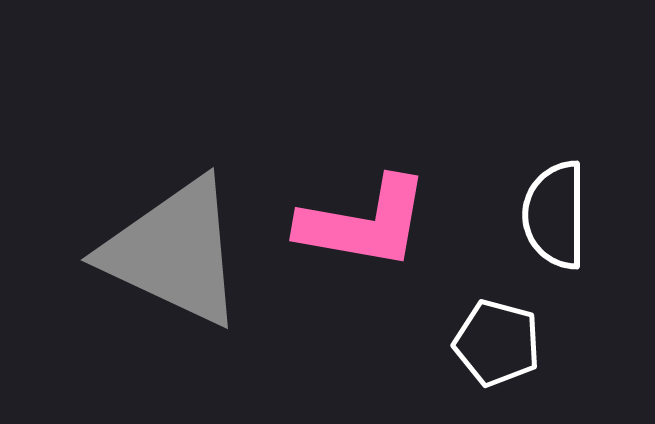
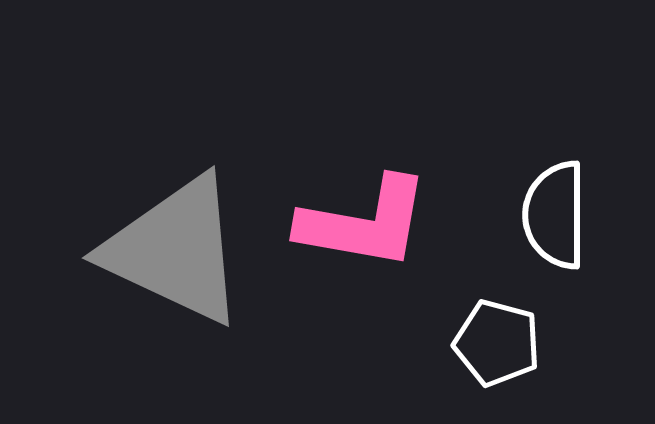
gray triangle: moved 1 px right, 2 px up
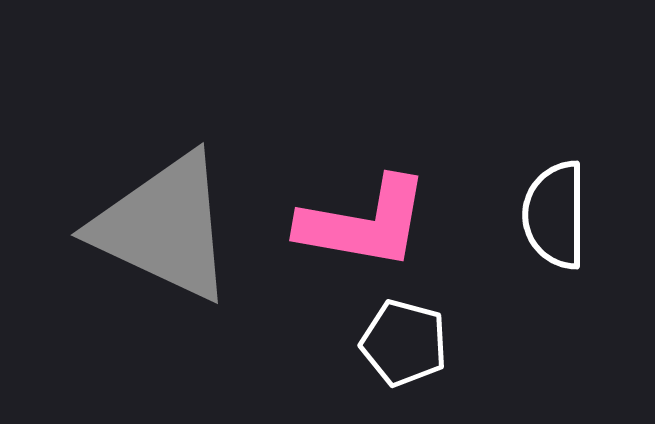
gray triangle: moved 11 px left, 23 px up
white pentagon: moved 93 px left
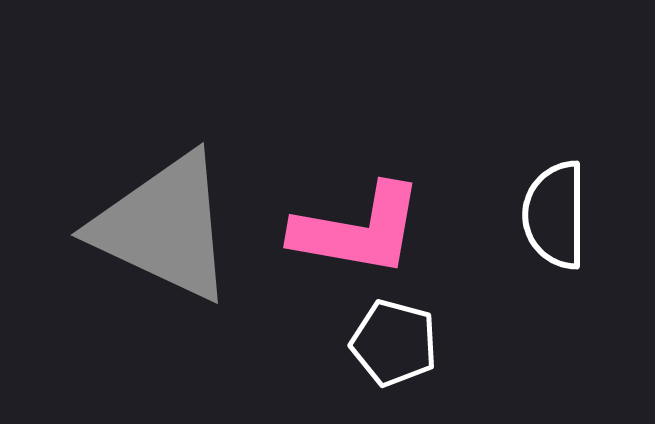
pink L-shape: moved 6 px left, 7 px down
white pentagon: moved 10 px left
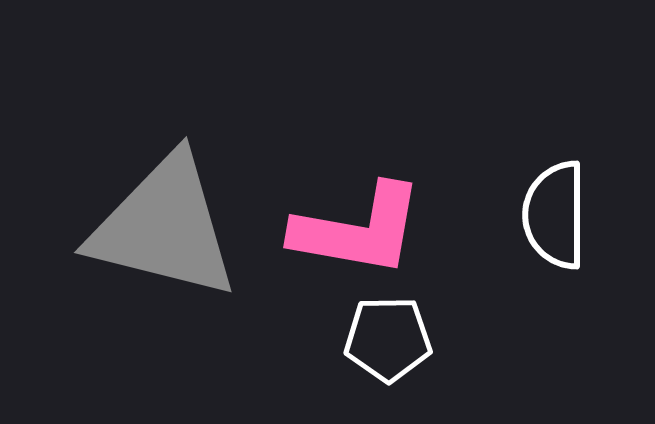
gray triangle: rotated 11 degrees counterclockwise
white pentagon: moved 6 px left, 4 px up; rotated 16 degrees counterclockwise
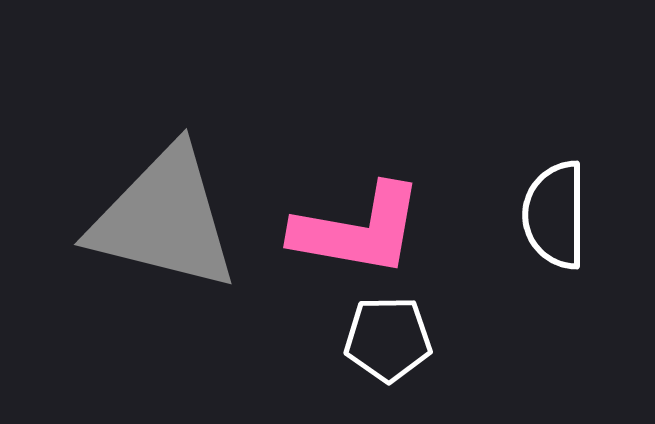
gray triangle: moved 8 px up
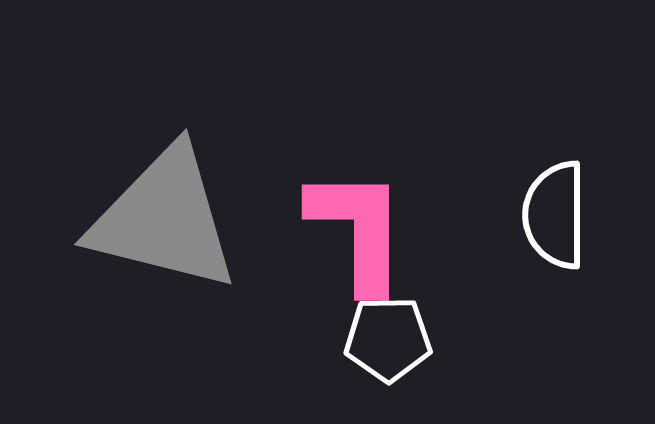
pink L-shape: rotated 100 degrees counterclockwise
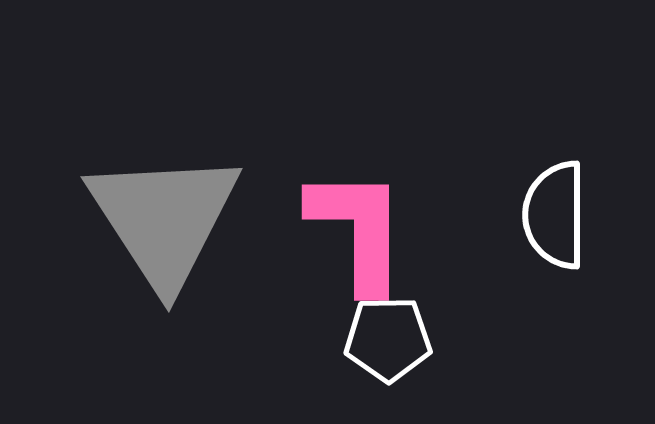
gray triangle: rotated 43 degrees clockwise
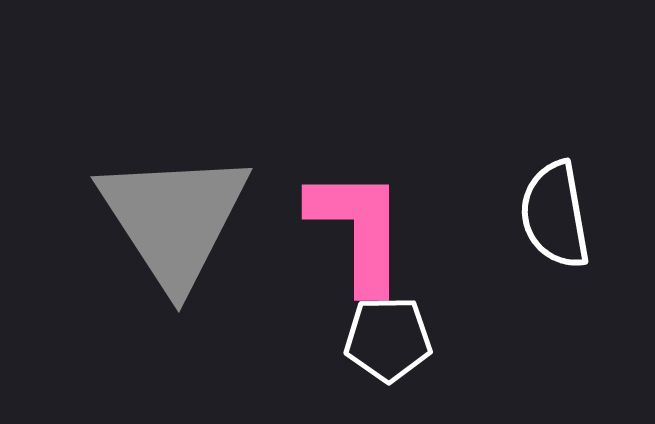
white semicircle: rotated 10 degrees counterclockwise
gray triangle: moved 10 px right
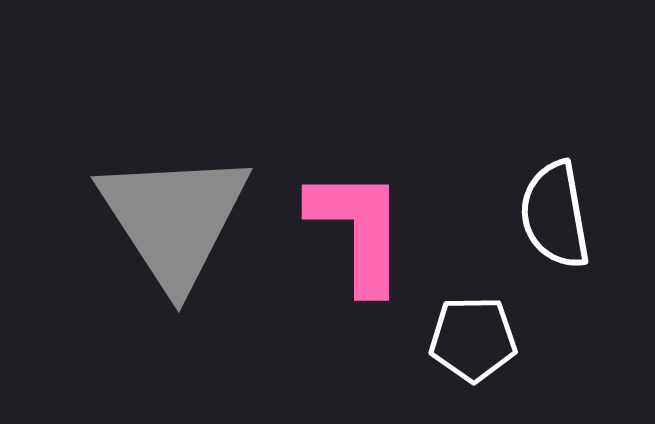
white pentagon: moved 85 px right
